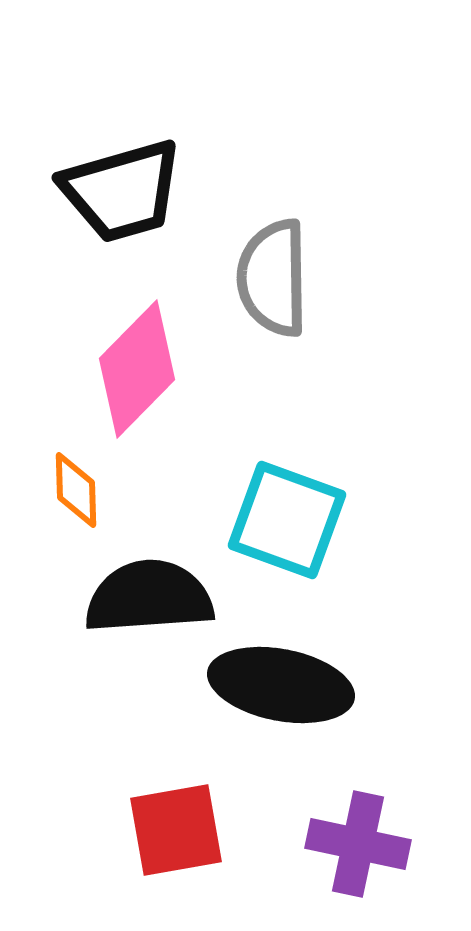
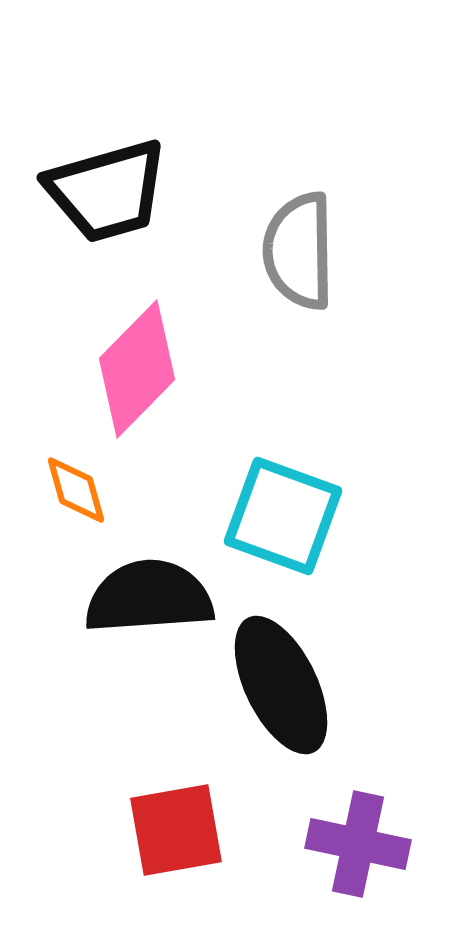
black trapezoid: moved 15 px left
gray semicircle: moved 26 px right, 27 px up
orange diamond: rotated 14 degrees counterclockwise
cyan square: moved 4 px left, 4 px up
black ellipse: rotated 53 degrees clockwise
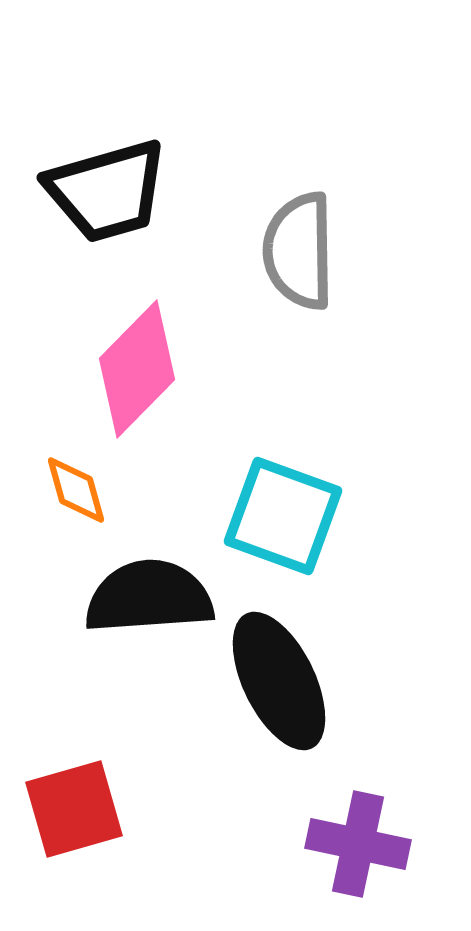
black ellipse: moved 2 px left, 4 px up
red square: moved 102 px left, 21 px up; rotated 6 degrees counterclockwise
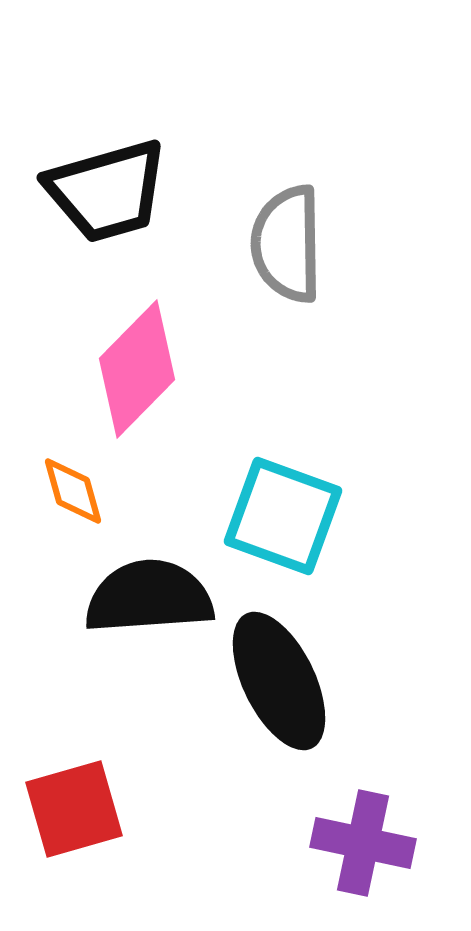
gray semicircle: moved 12 px left, 7 px up
orange diamond: moved 3 px left, 1 px down
purple cross: moved 5 px right, 1 px up
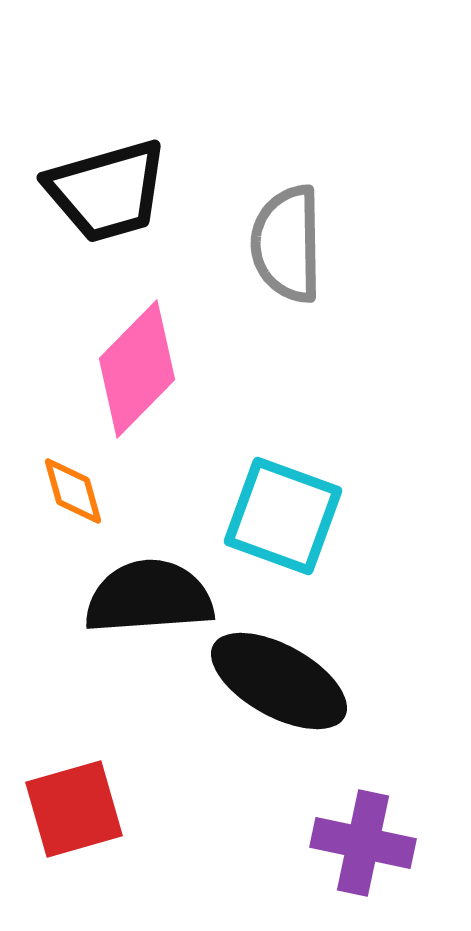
black ellipse: rotated 35 degrees counterclockwise
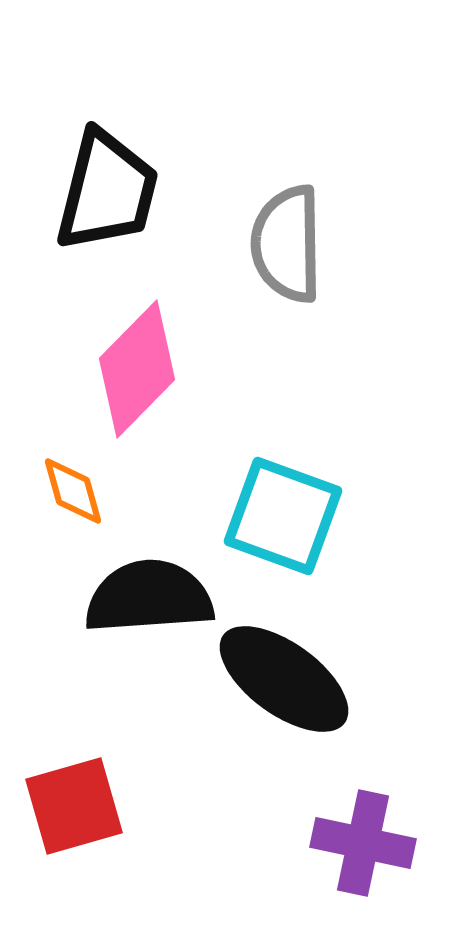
black trapezoid: rotated 60 degrees counterclockwise
black ellipse: moved 5 px right, 2 px up; rotated 7 degrees clockwise
red square: moved 3 px up
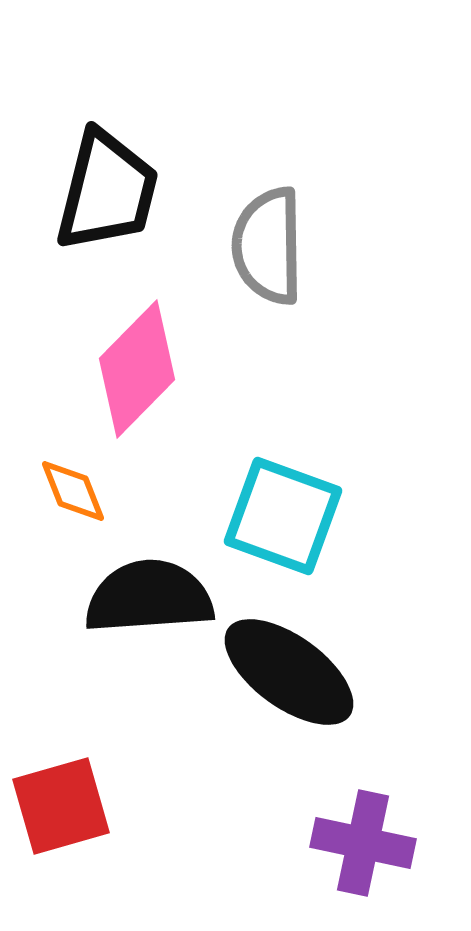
gray semicircle: moved 19 px left, 2 px down
orange diamond: rotated 6 degrees counterclockwise
black ellipse: moved 5 px right, 7 px up
red square: moved 13 px left
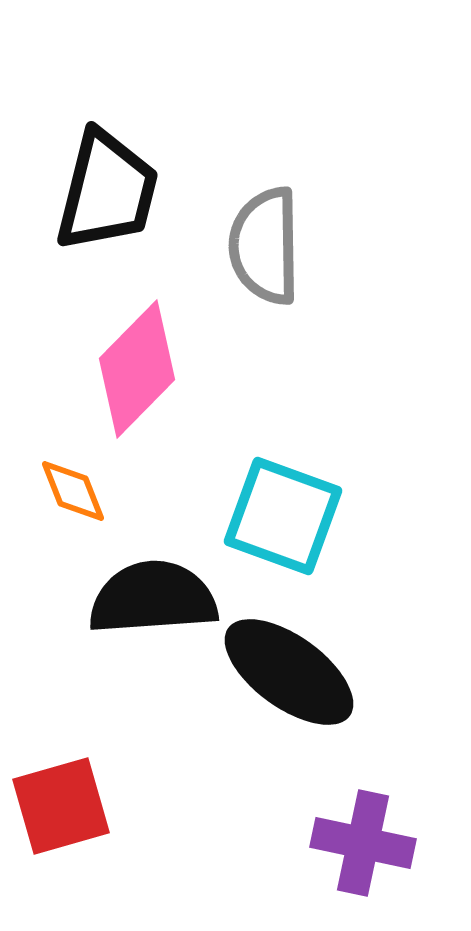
gray semicircle: moved 3 px left
black semicircle: moved 4 px right, 1 px down
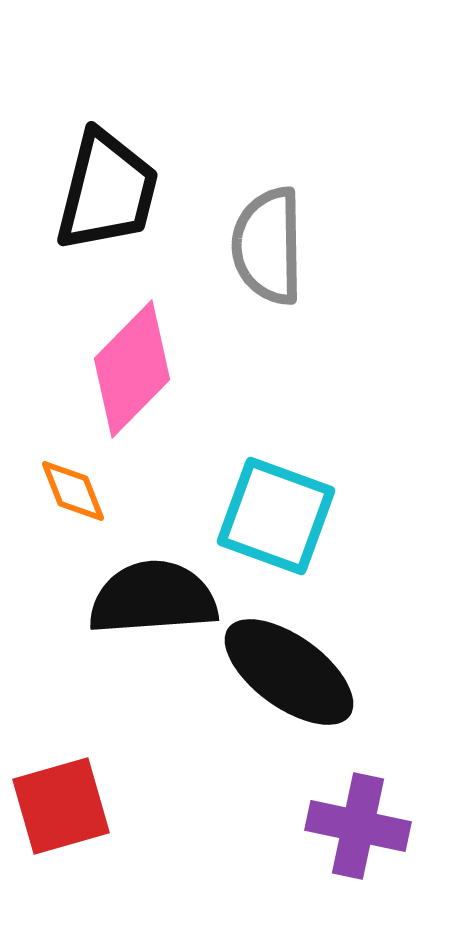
gray semicircle: moved 3 px right
pink diamond: moved 5 px left
cyan square: moved 7 px left
purple cross: moved 5 px left, 17 px up
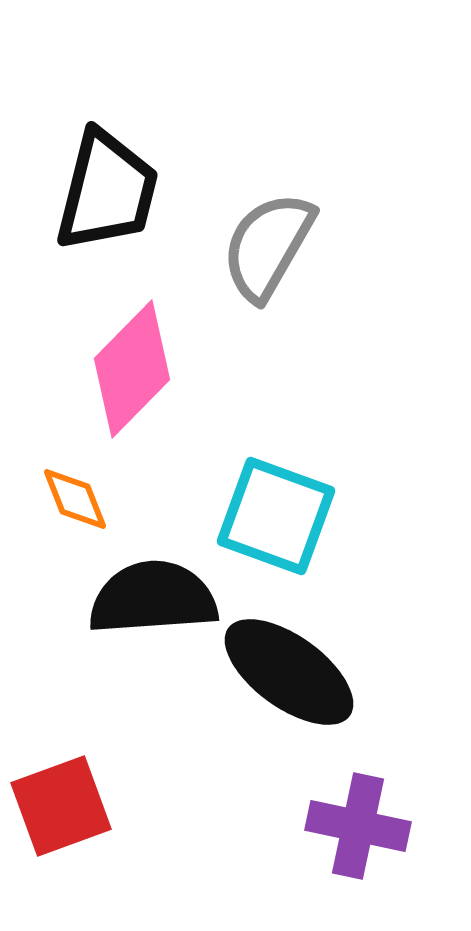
gray semicircle: rotated 31 degrees clockwise
orange diamond: moved 2 px right, 8 px down
red square: rotated 4 degrees counterclockwise
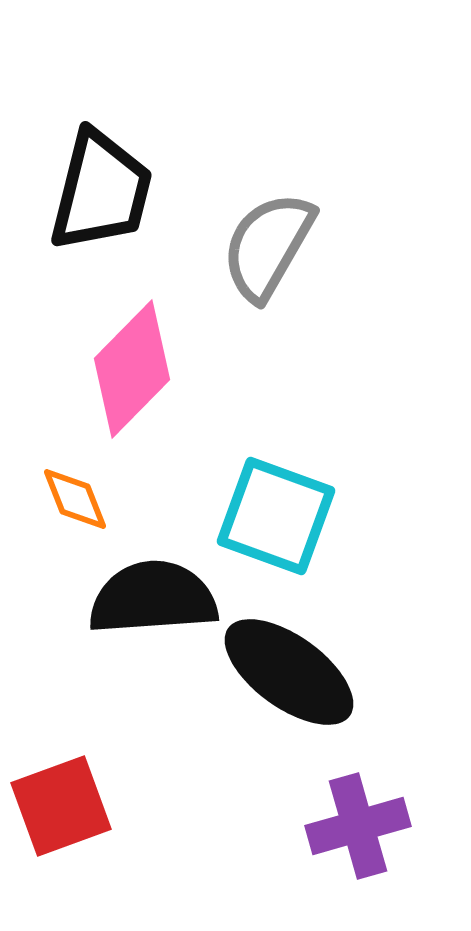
black trapezoid: moved 6 px left
purple cross: rotated 28 degrees counterclockwise
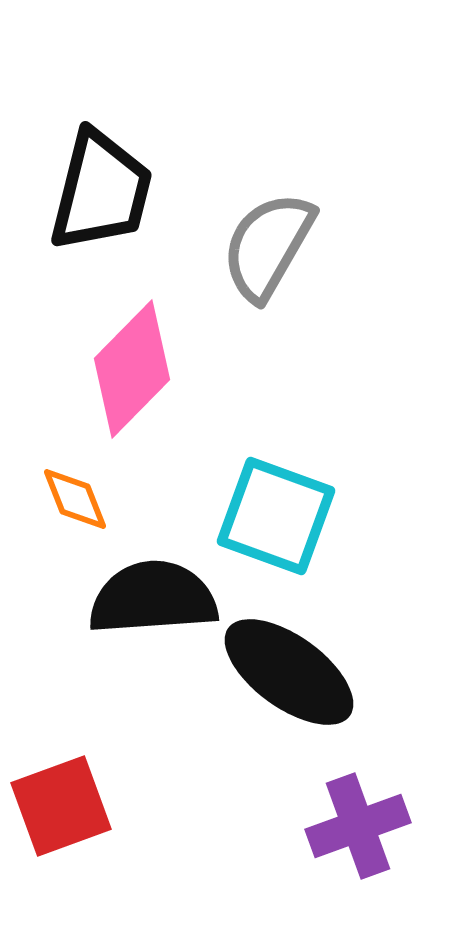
purple cross: rotated 4 degrees counterclockwise
